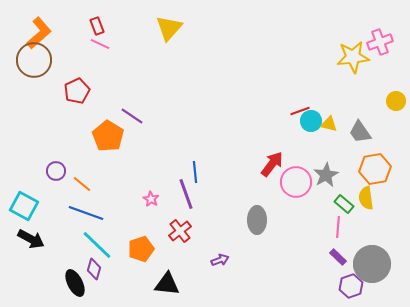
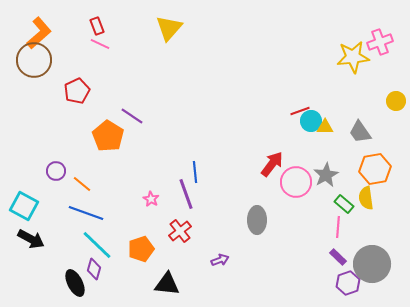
yellow triangle at (329, 124): moved 4 px left, 3 px down; rotated 12 degrees counterclockwise
purple hexagon at (351, 286): moved 3 px left, 3 px up
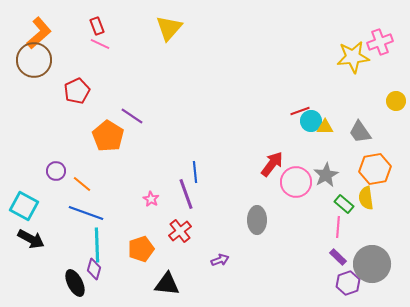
cyan line at (97, 245): rotated 44 degrees clockwise
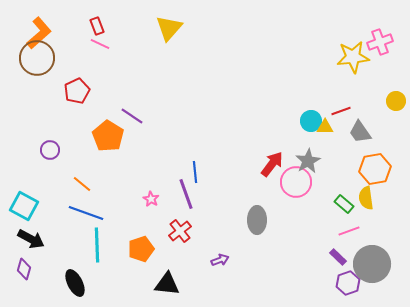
brown circle at (34, 60): moved 3 px right, 2 px up
red line at (300, 111): moved 41 px right
purple circle at (56, 171): moved 6 px left, 21 px up
gray star at (326, 175): moved 18 px left, 14 px up
pink line at (338, 227): moved 11 px right, 4 px down; rotated 65 degrees clockwise
purple diamond at (94, 269): moved 70 px left
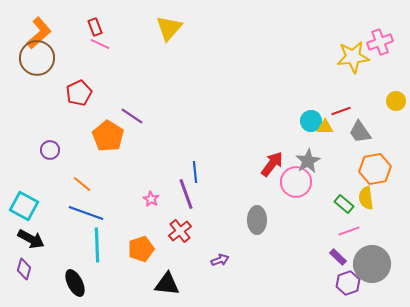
red rectangle at (97, 26): moved 2 px left, 1 px down
red pentagon at (77, 91): moved 2 px right, 2 px down
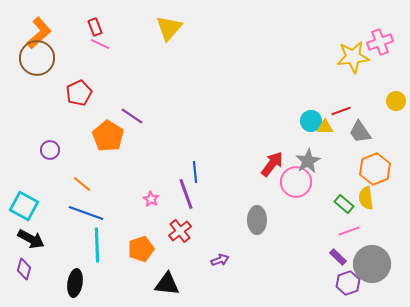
orange hexagon at (375, 169): rotated 12 degrees counterclockwise
black ellipse at (75, 283): rotated 36 degrees clockwise
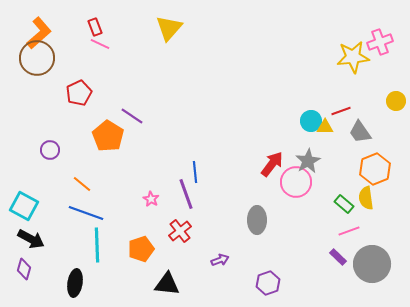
purple hexagon at (348, 283): moved 80 px left
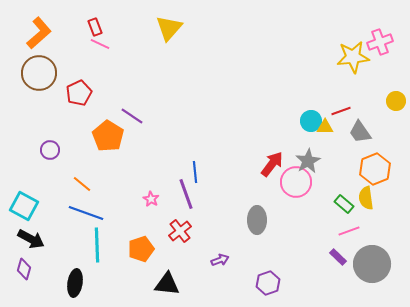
brown circle at (37, 58): moved 2 px right, 15 px down
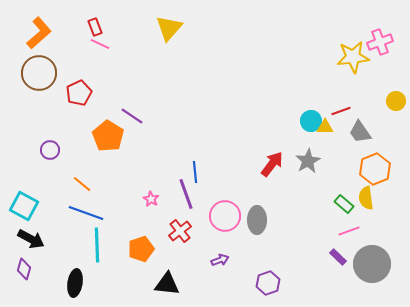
pink circle at (296, 182): moved 71 px left, 34 px down
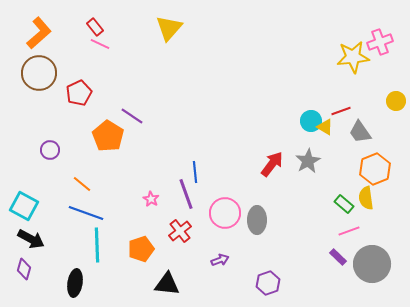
red rectangle at (95, 27): rotated 18 degrees counterclockwise
yellow triangle at (325, 127): rotated 30 degrees clockwise
pink circle at (225, 216): moved 3 px up
